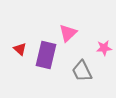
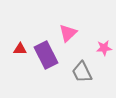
red triangle: rotated 40 degrees counterclockwise
purple rectangle: rotated 40 degrees counterclockwise
gray trapezoid: moved 1 px down
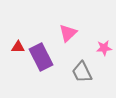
red triangle: moved 2 px left, 2 px up
purple rectangle: moved 5 px left, 2 px down
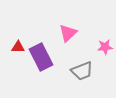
pink star: moved 1 px right, 1 px up
gray trapezoid: moved 1 px up; rotated 85 degrees counterclockwise
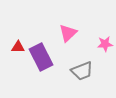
pink star: moved 3 px up
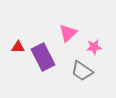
pink star: moved 11 px left, 3 px down
purple rectangle: moved 2 px right
gray trapezoid: rotated 55 degrees clockwise
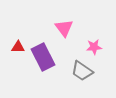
pink triangle: moved 4 px left, 5 px up; rotated 24 degrees counterclockwise
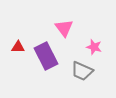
pink star: rotated 21 degrees clockwise
purple rectangle: moved 3 px right, 1 px up
gray trapezoid: rotated 10 degrees counterclockwise
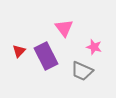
red triangle: moved 1 px right, 4 px down; rotated 48 degrees counterclockwise
